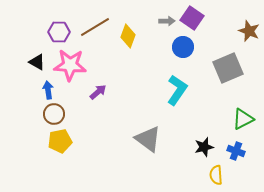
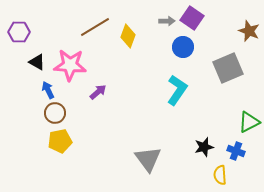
purple hexagon: moved 40 px left
blue arrow: rotated 18 degrees counterclockwise
brown circle: moved 1 px right, 1 px up
green triangle: moved 6 px right, 3 px down
gray triangle: moved 20 px down; rotated 16 degrees clockwise
yellow semicircle: moved 4 px right
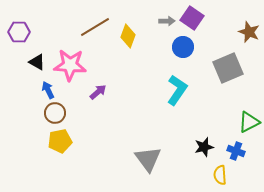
brown star: moved 1 px down
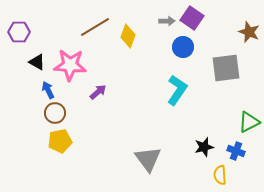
gray square: moved 2 px left; rotated 16 degrees clockwise
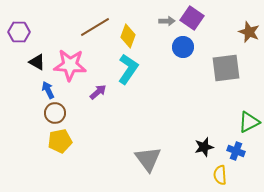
cyan L-shape: moved 49 px left, 21 px up
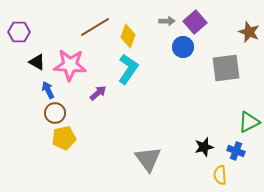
purple square: moved 3 px right, 4 px down; rotated 15 degrees clockwise
purple arrow: moved 1 px down
yellow pentagon: moved 4 px right, 3 px up
